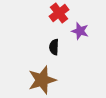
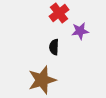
purple star: rotated 24 degrees counterclockwise
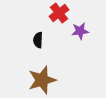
black semicircle: moved 16 px left, 7 px up
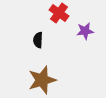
red cross: rotated 18 degrees counterclockwise
purple star: moved 5 px right
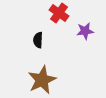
brown star: rotated 8 degrees counterclockwise
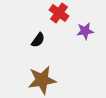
black semicircle: rotated 147 degrees counterclockwise
brown star: rotated 16 degrees clockwise
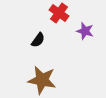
purple star: rotated 24 degrees clockwise
brown star: rotated 20 degrees clockwise
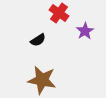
purple star: rotated 24 degrees clockwise
black semicircle: rotated 21 degrees clockwise
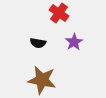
purple star: moved 11 px left, 11 px down
black semicircle: moved 3 px down; rotated 42 degrees clockwise
